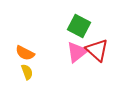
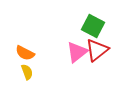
green square: moved 14 px right
red triangle: rotated 40 degrees clockwise
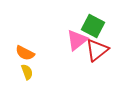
pink triangle: moved 12 px up
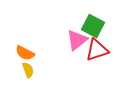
red triangle: rotated 20 degrees clockwise
yellow semicircle: moved 1 px right, 2 px up
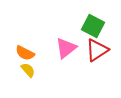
pink triangle: moved 11 px left, 8 px down
red triangle: rotated 15 degrees counterclockwise
yellow semicircle: rotated 21 degrees counterclockwise
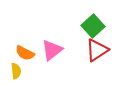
green square: rotated 20 degrees clockwise
pink triangle: moved 14 px left, 2 px down
yellow semicircle: moved 12 px left, 1 px down; rotated 35 degrees clockwise
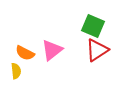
green square: rotated 25 degrees counterclockwise
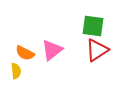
green square: rotated 15 degrees counterclockwise
